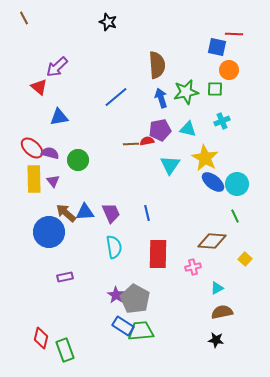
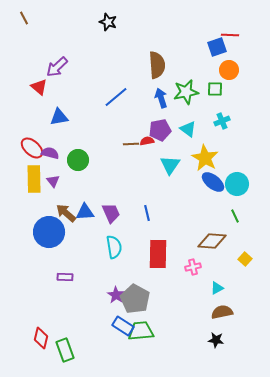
red line at (234, 34): moved 4 px left, 1 px down
blue square at (217, 47): rotated 30 degrees counterclockwise
cyan triangle at (188, 129): rotated 24 degrees clockwise
purple rectangle at (65, 277): rotated 14 degrees clockwise
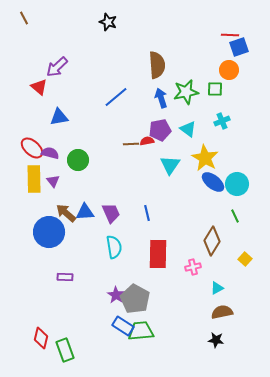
blue square at (217, 47): moved 22 px right
brown diamond at (212, 241): rotated 64 degrees counterclockwise
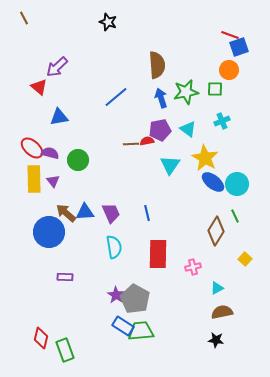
red line at (230, 35): rotated 18 degrees clockwise
brown diamond at (212, 241): moved 4 px right, 10 px up
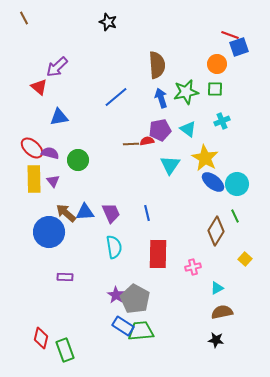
orange circle at (229, 70): moved 12 px left, 6 px up
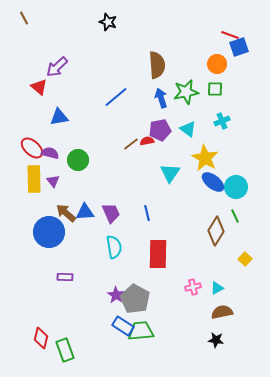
brown line at (131, 144): rotated 35 degrees counterclockwise
cyan triangle at (170, 165): moved 8 px down
cyan circle at (237, 184): moved 1 px left, 3 px down
pink cross at (193, 267): moved 20 px down
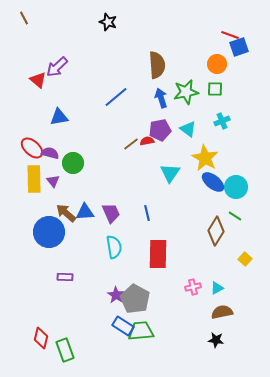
red triangle at (39, 87): moved 1 px left, 7 px up
green circle at (78, 160): moved 5 px left, 3 px down
green line at (235, 216): rotated 32 degrees counterclockwise
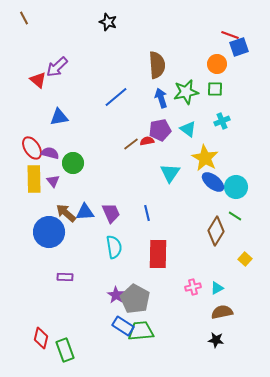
red ellipse at (32, 148): rotated 15 degrees clockwise
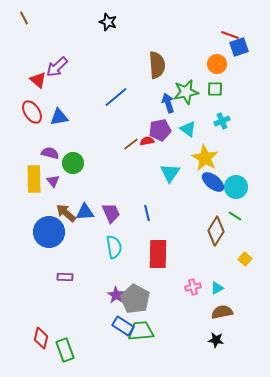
blue arrow at (161, 98): moved 7 px right, 5 px down
red ellipse at (32, 148): moved 36 px up
